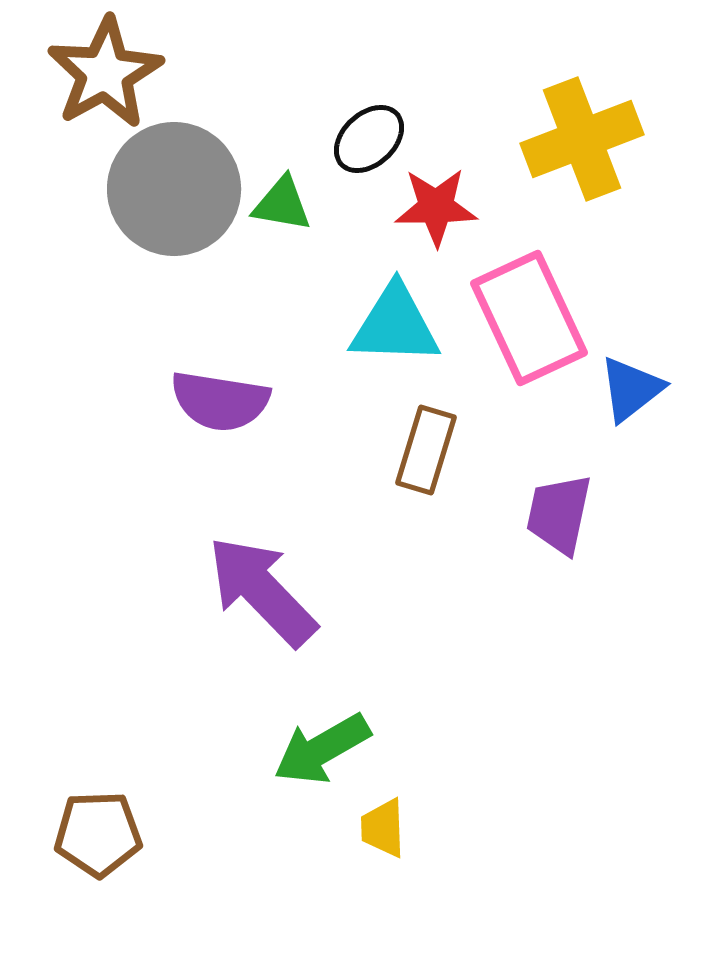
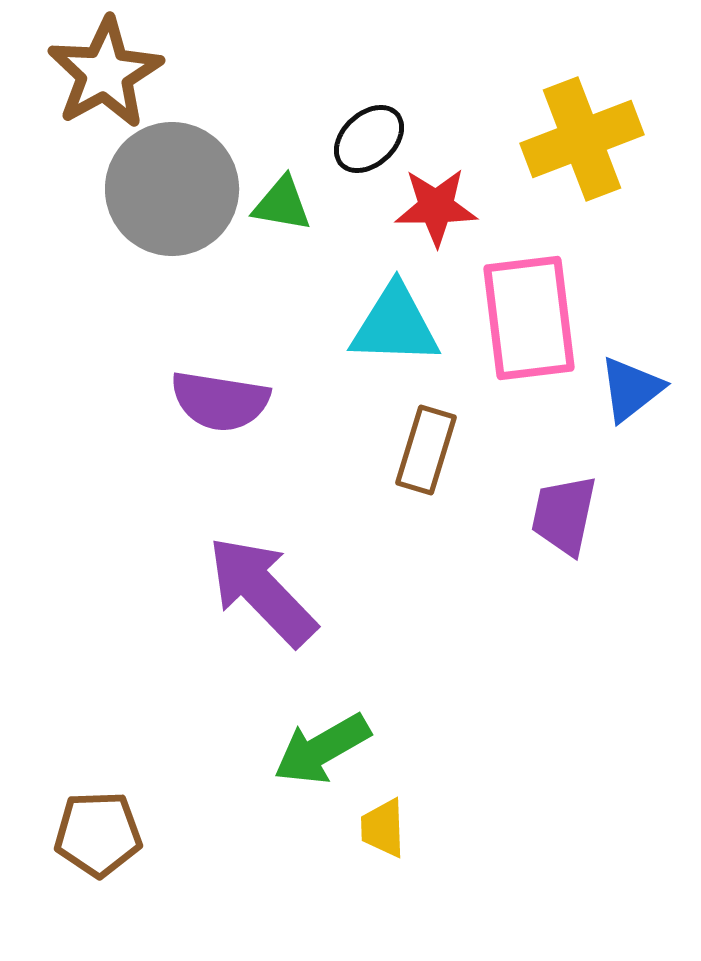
gray circle: moved 2 px left
pink rectangle: rotated 18 degrees clockwise
purple trapezoid: moved 5 px right, 1 px down
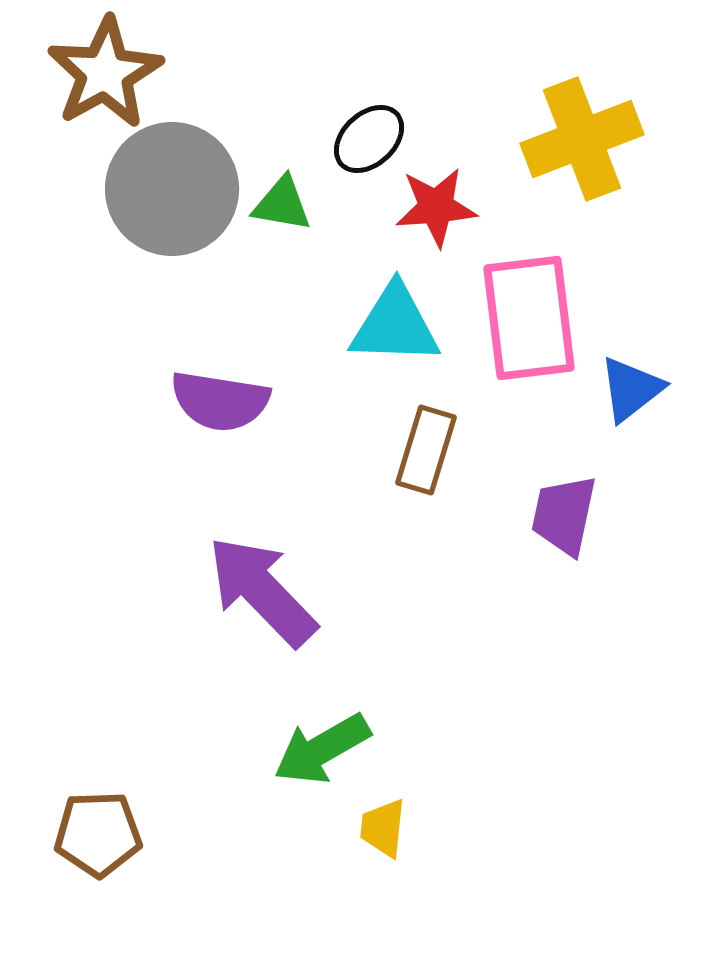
red star: rotated 4 degrees counterclockwise
yellow trapezoid: rotated 8 degrees clockwise
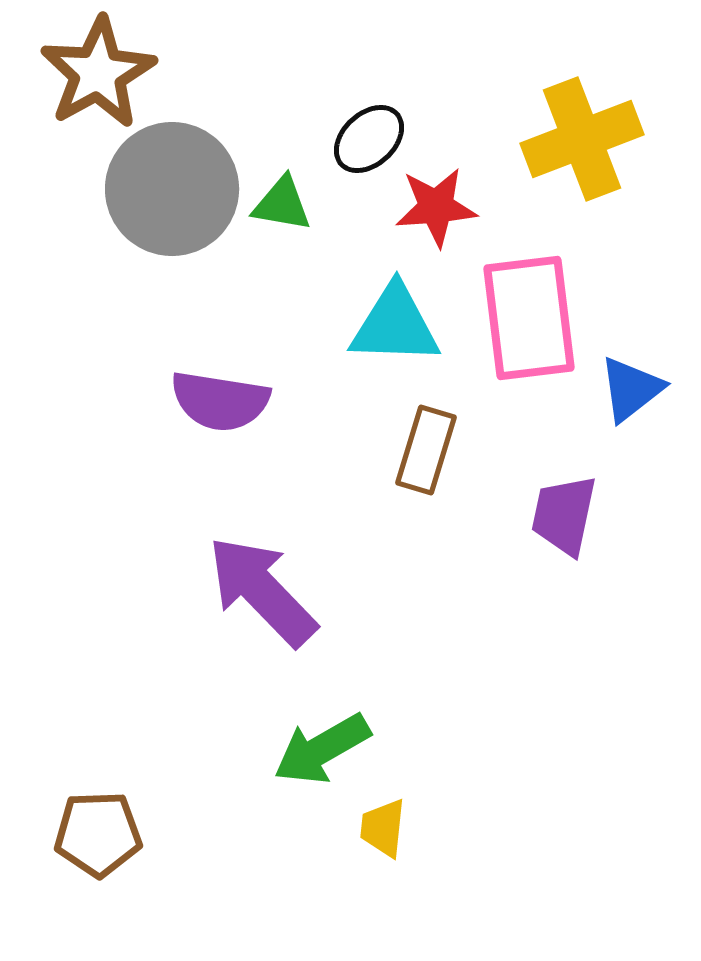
brown star: moved 7 px left
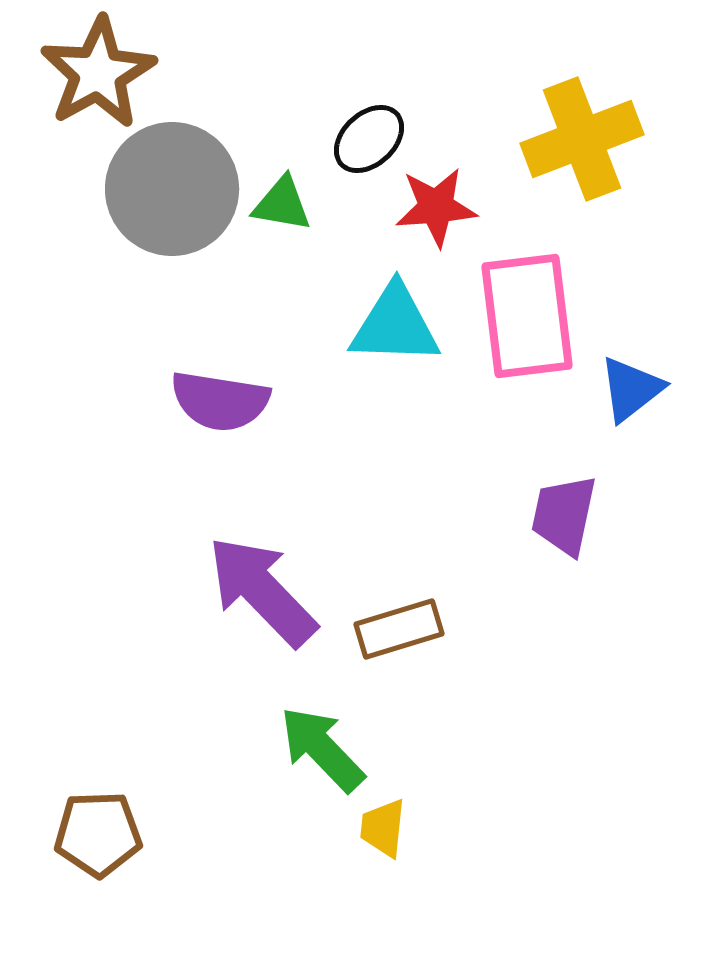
pink rectangle: moved 2 px left, 2 px up
brown rectangle: moved 27 px left, 179 px down; rotated 56 degrees clockwise
green arrow: rotated 76 degrees clockwise
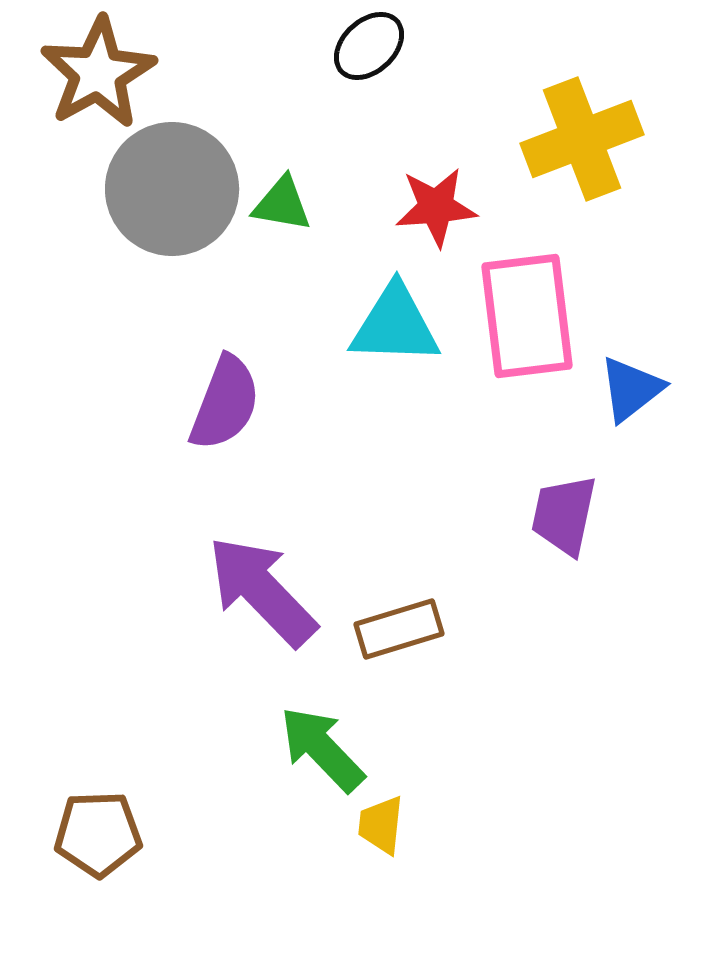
black ellipse: moved 93 px up
purple semicircle: moved 5 px right, 2 px down; rotated 78 degrees counterclockwise
yellow trapezoid: moved 2 px left, 3 px up
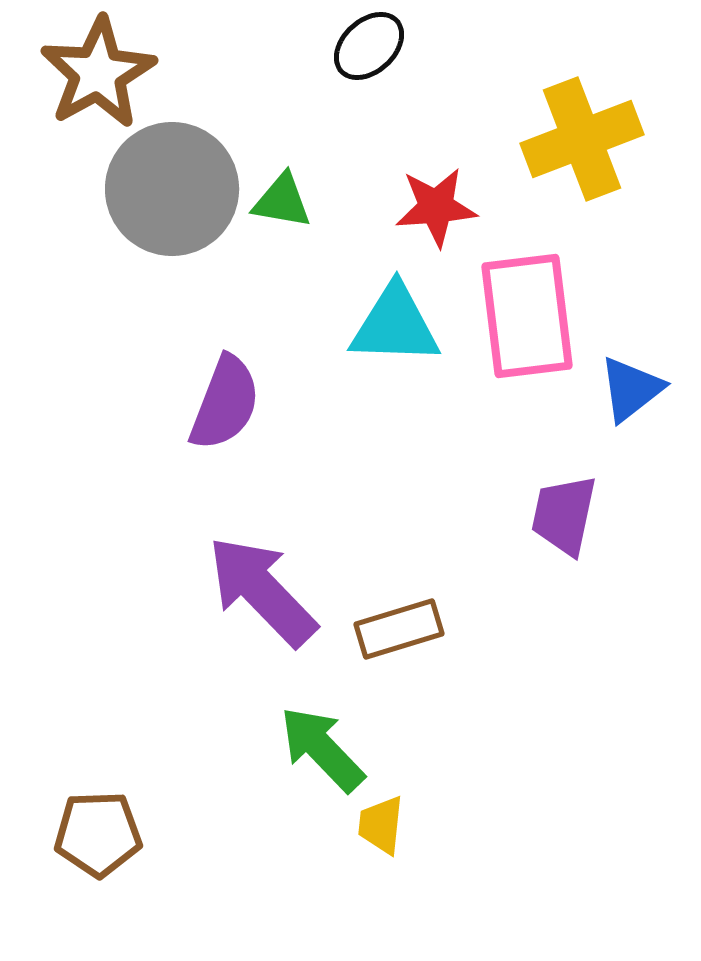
green triangle: moved 3 px up
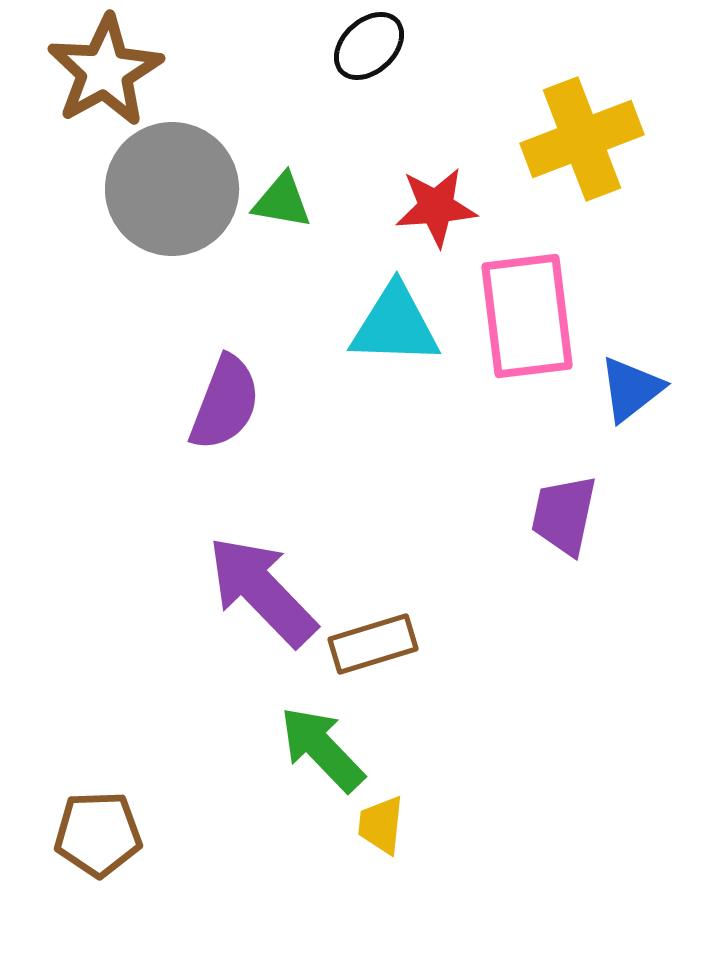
brown star: moved 7 px right, 2 px up
brown rectangle: moved 26 px left, 15 px down
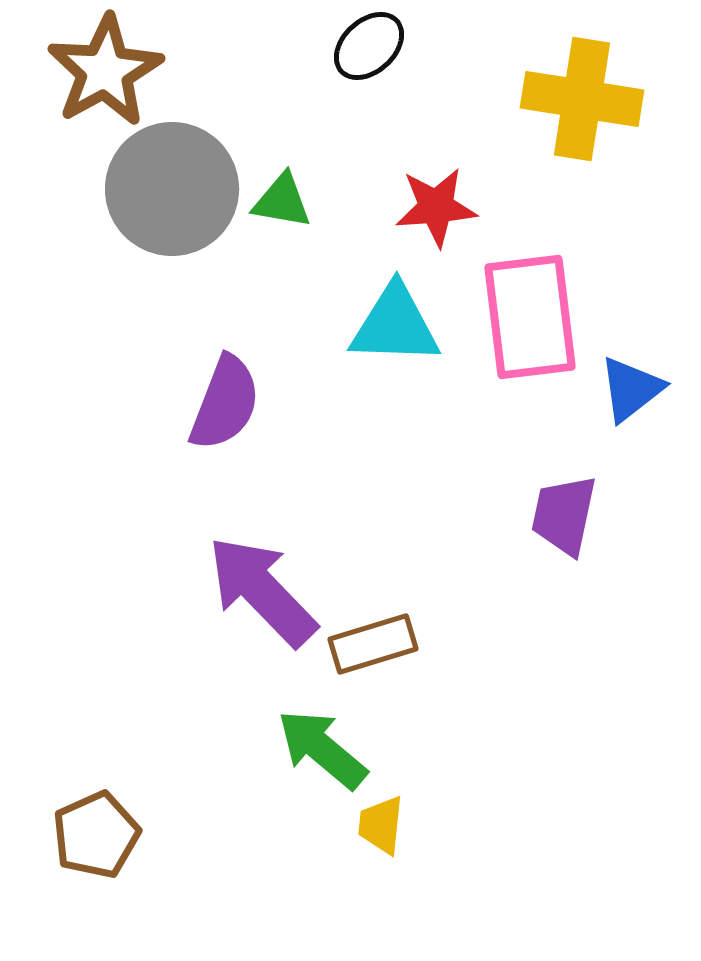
yellow cross: moved 40 px up; rotated 30 degrees clockwise
pink rectangle: moved 3 px right, 1 px down
green arrow: rotated 6 degrees counterclockwise
brown pentagon: moved 2 px left, 1 px down; rotated 22 degrees counterclockwise
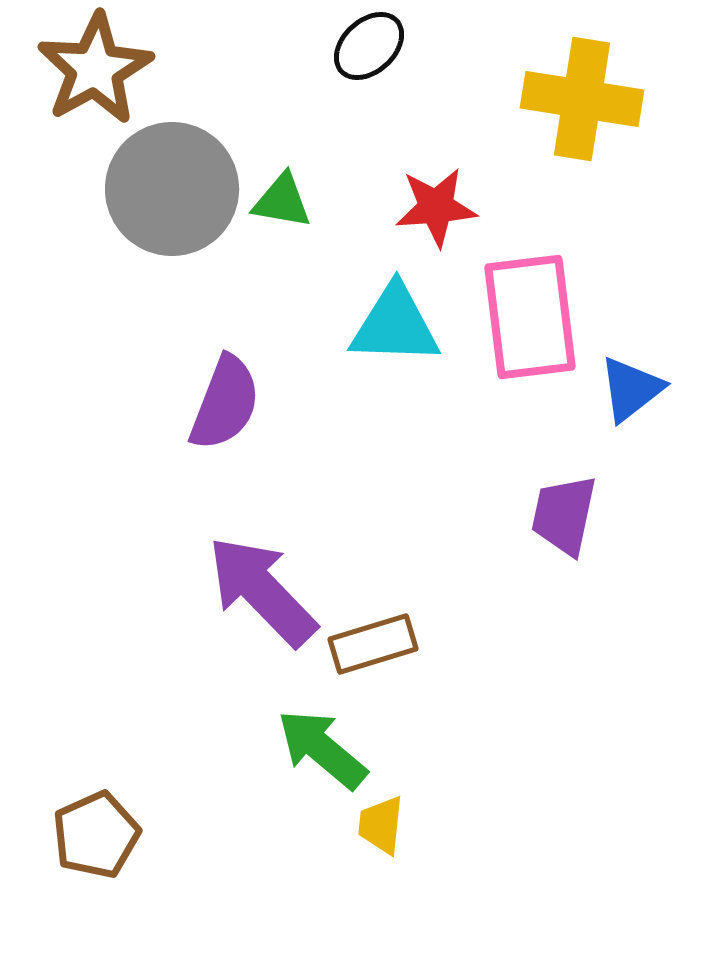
brown star: moved 10 px left, 2 px up
